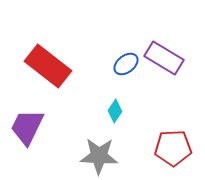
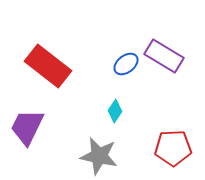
purple rectangle: moved 2 px up
gray star: rotated 9 degrees clockwise
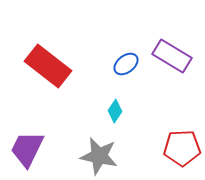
purple rectangle: moved 8 px right
purple trapezoid: moved 22 px down
red pentagon: moved 9 px right
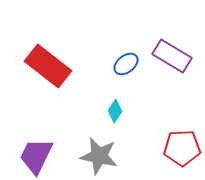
purple trapezoid: moved 9 px right, 7 px down
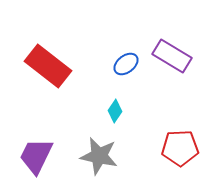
red pentagon: moved 2 px left
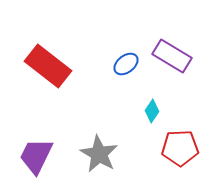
cyan diamond: moved 37 px right
gray star: moved 2 px up; rotated 18 degrees clockwise
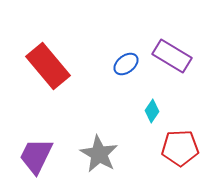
red rectangle: rotated 12 degrees clockwise
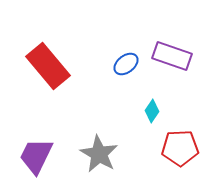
purple rectangle: rotated 12 degrees counterclockwise
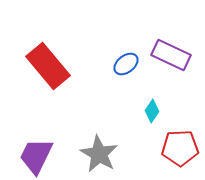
purple rectangle: moved 1 px left, 1 px up; rotated 6 degrees clockwise
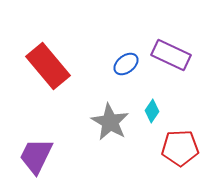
gray star: moved 11 px right, 32 px up
